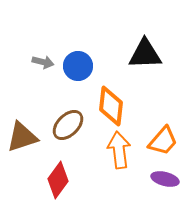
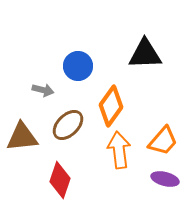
gray arrow: moved 28 px down
orange diamond: rotated 30 degrees clockwise
brown triangle: rotated 12 degrees clockwise
red diamond: moved 2 px right; rotated 18 degrees counterclockwise
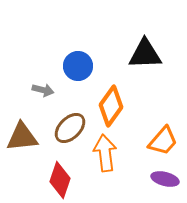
brown ellipse: moved 2 px right, 3 px down
orange arrow: moved 14 px left, 3 px down
